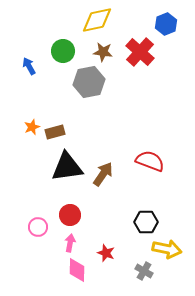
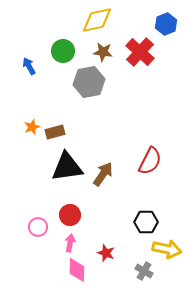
red semicircle: rotated 96 degrees clockwise
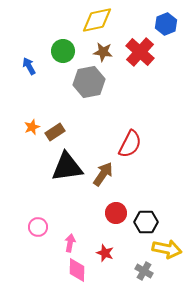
brown rectangle: rotated 18 degrees counterclockwise
red semicircle: moved 20 px left, 17 px up
red circle: moved 46 px right, 2 px up
red star: moved 1 px left
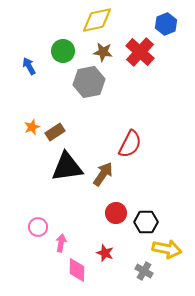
pink arrow: moved 9 px left
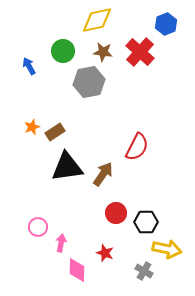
red semicircle: moved 7 px right, 3 px down
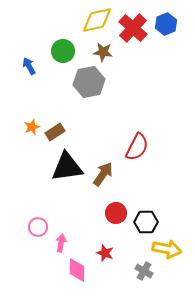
red cross: moved 7 px left, 24 px up
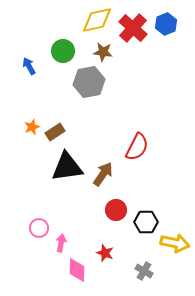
red circle: moved 3 px up
pink circle: moved 1 px right, 1 px down
yellow arrow: moved 8 px right, 6 px up
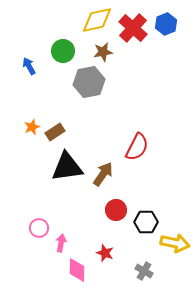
brown star: rotated 18 degrees counterclockwise
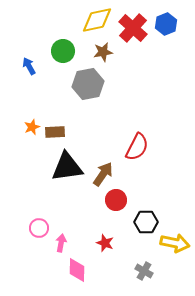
gray hexagon: moved 1 px left, 2 px down
brown rectangle: rotated 30 degrees clockwise
red circle: moved 10 px up
red star: moved 10 px up
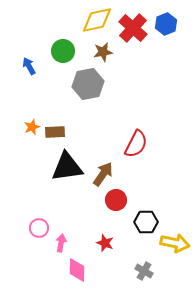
red semicircle: moved 1 px left, 3 px up
